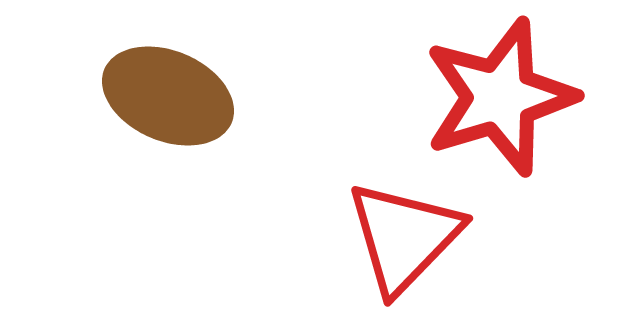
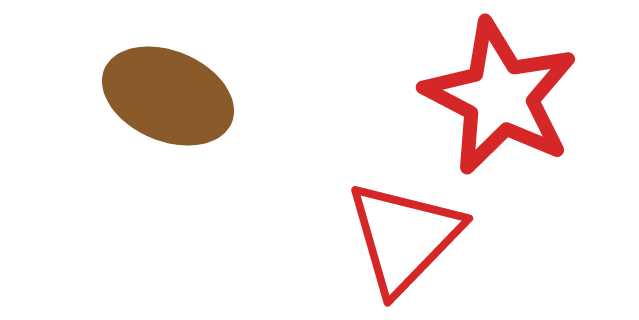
red star: rotated 28 degrees counterclockwise
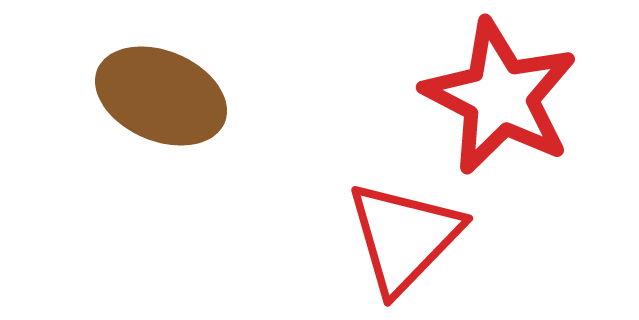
brown ellipse: moved 7 px left
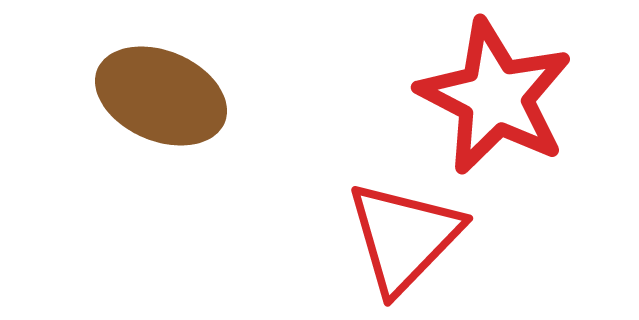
red star: moved 5 px left
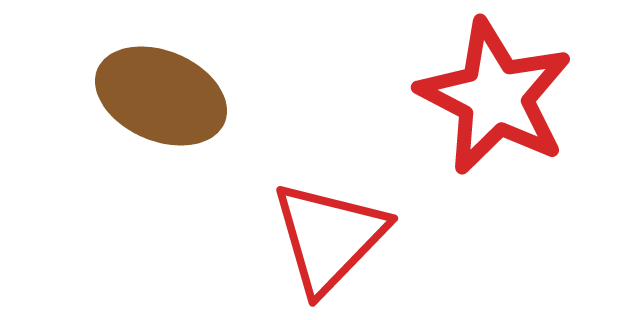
red triangle: moved 75 px left
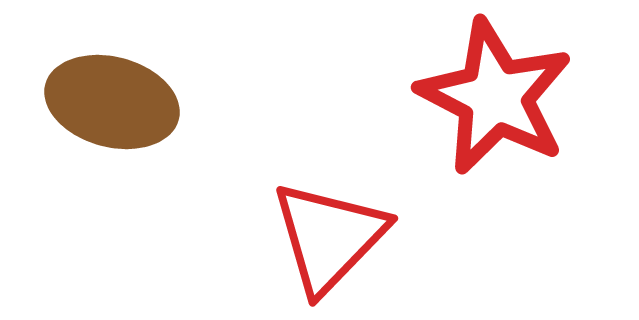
brown ellipse: moved 49 px left, 6 px down; rotated 8 degrees counterclockwise
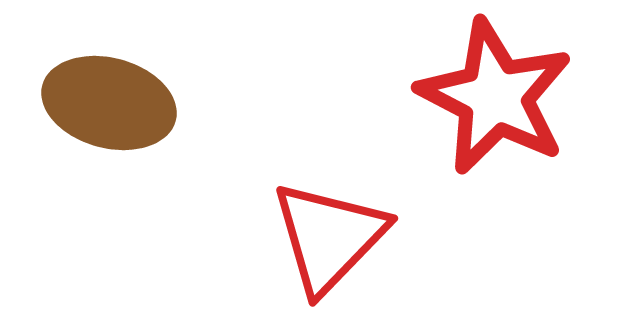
brown ellipse: moved 3 px left, 1 px down
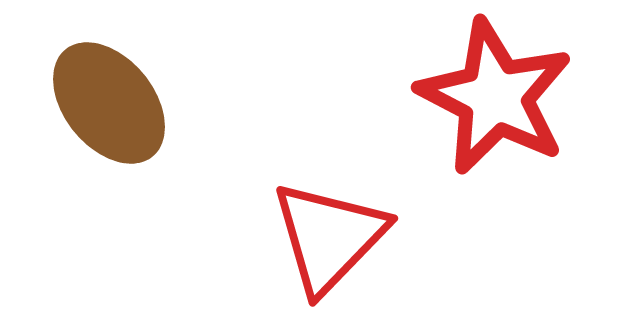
brown ellipse: rotated 36 degrees clockwise
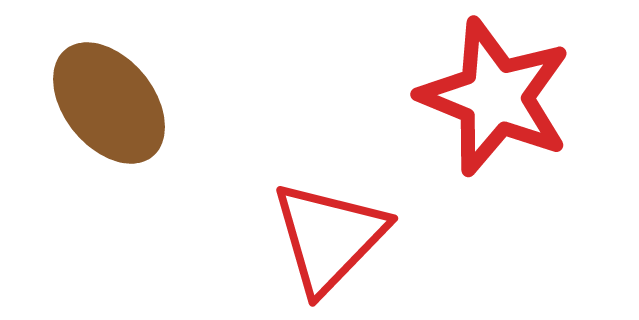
red star: rotated 5 degrees counterclockwise
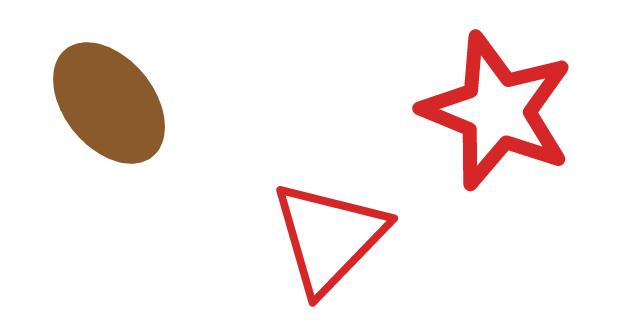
red star: moved 2 px right, 14 px down
